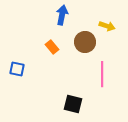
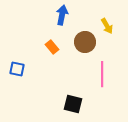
yellow arrow: rotated 42 degrees clockwise
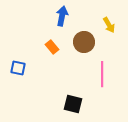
blue arrow: moved 1 px down
yellow arrow: moved 2 px right, 1 px up
brown circle: moved 1 px left
blue square: moved 1 px right, 1 px up
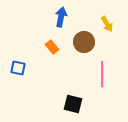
blue arrow: moved 1 px left, 1 px down
yellow arrow: moved 2 px left, 1 px up
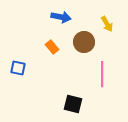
blue arrow: rotated 90 degrees clockwise
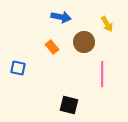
black square: moved 4 px left, 1 px down
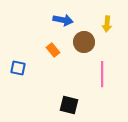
blue arrow: moved 2 px right, 3 px down
yellow arrow: rotated 35 degrees clockwise
orange rectangle: moved 1 px right, 3 px down
